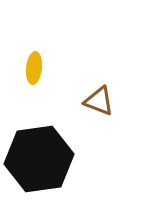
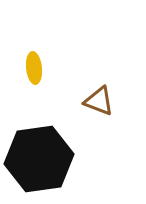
yellow ellipse: rotated 12 degrees counterclockwise
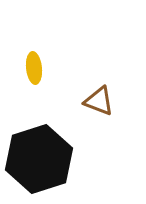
black hexagon: rotated 10 degrees counterclockwise
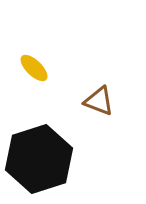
yellow ellipse: rotated 40 degrees counterclockwise
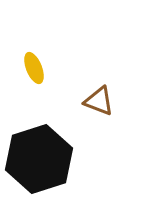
yellow ellipse: rotated 24 degrees clockwise
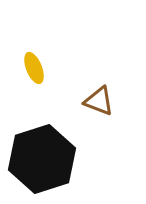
black hexagon: moved 3 px right
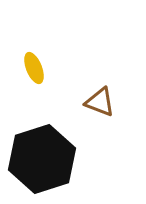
brown triangle: moved 1 px right, 1 px down
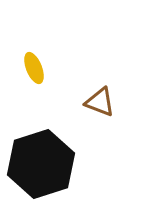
black hexagon: moved 1 px left, 5 px down
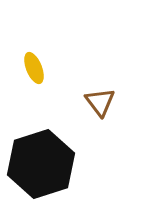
brown triangle: rotated 32 degrees clockwise
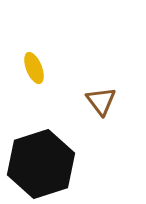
brown triangle: moved 1 px right, 1 px up
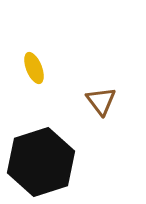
black hexagon: moved 2 px up
